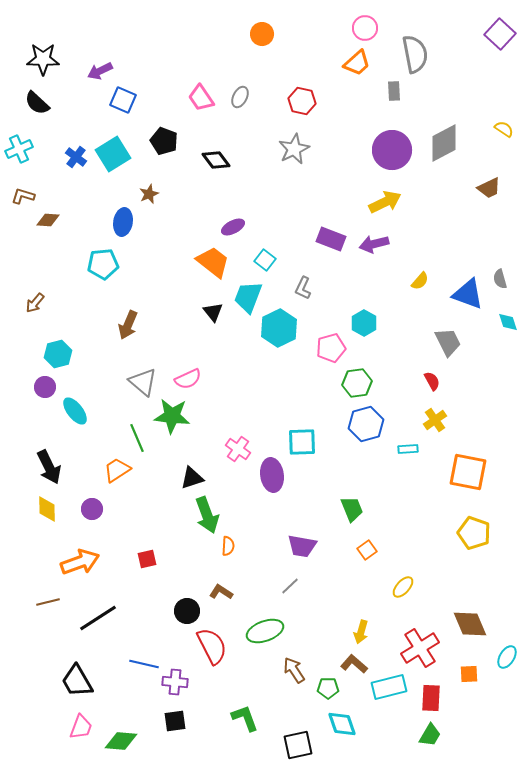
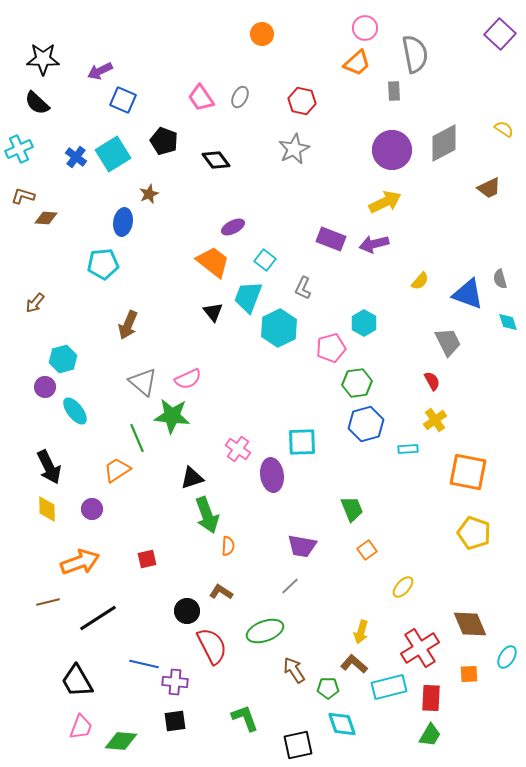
brown diamond at (48, 220): moved 2 px left, 2 px up
cyan hexagon at (58, 354): moved 5 px right, 5 px down
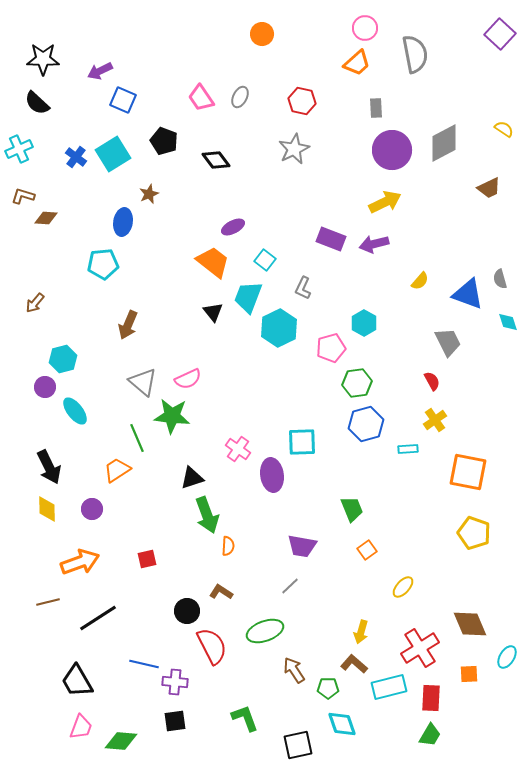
gray rectangle at (394, 91): moved 18 px left, 17 px down
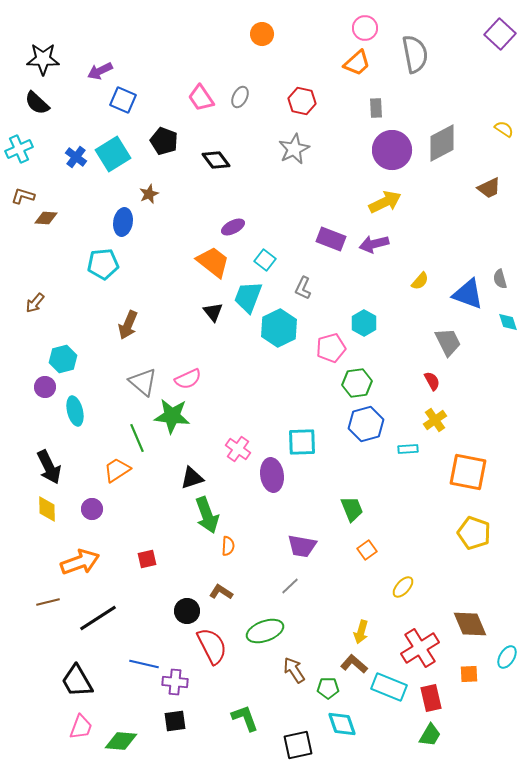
gray diamond at (444, 143): moved 2 px left
cyan ellipse at (75, 411): rotated 24 degrees clockwise
cyan rectangle at (389, 687): rotated 36 degrees clockwise
red rectangle at (431, 698): rotated 16 degrees counterclockwise
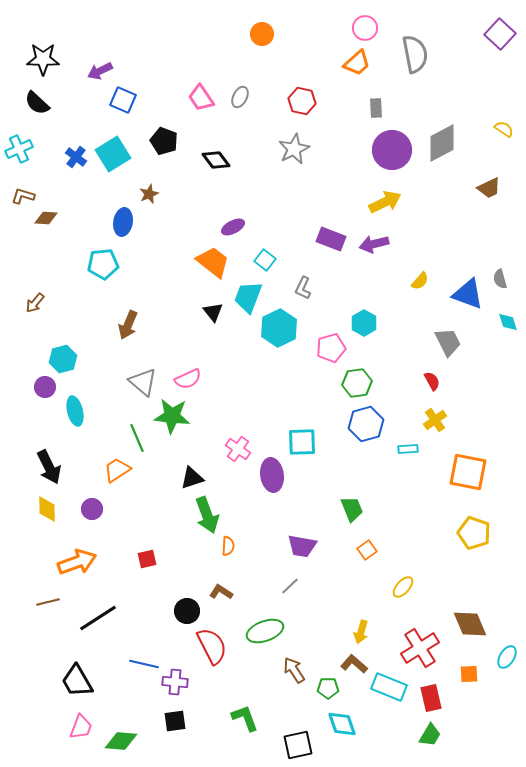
orange arrow at (80, 562): moved 3 px left
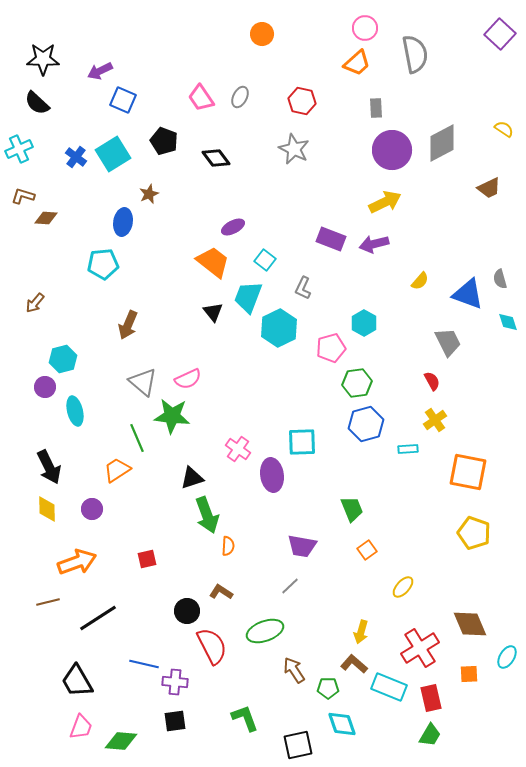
gray star at (294, 149): rotated 20 degrees counterclockwise
black diamond at (216, 160): moved 2 px up
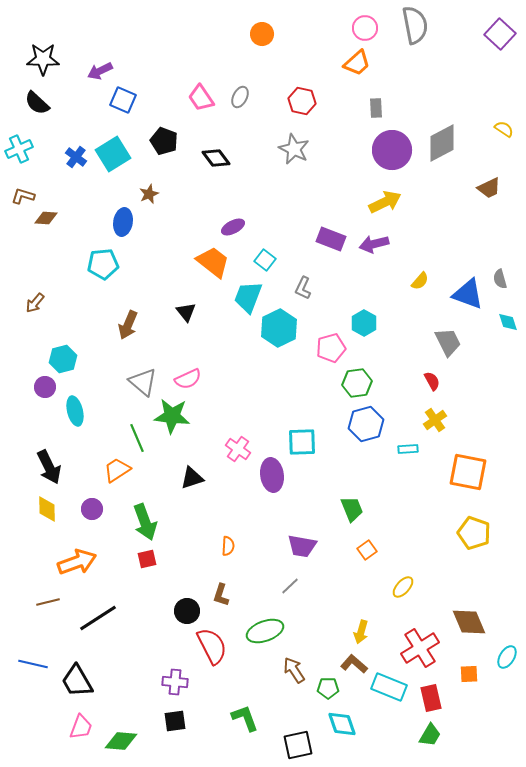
gray semicircle at (415, 54): moved 29 px up
black triangle at (213, 312): moved 27 px left
green arrow at (207, 515): moved 62 px left, 7 px down
brown L-shape at (221, 592): moved 3 px down; rotated 105 degrees counterclockwise
brown diamond at (470, 624): moved 1 px left, 2 px up
blue line at (144, 664): moved 111 px left
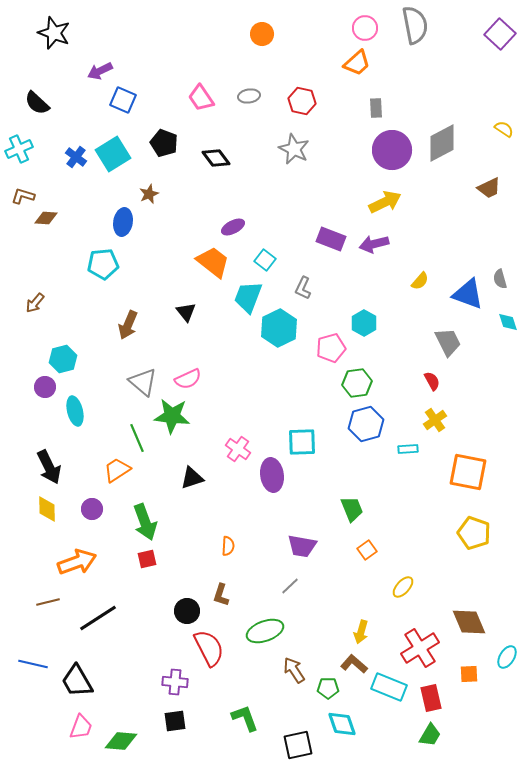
black star at (43, 59): moved 11 px right, 26 px up; rotated 20 degrees clockwise
gray ellipse at (240, 97): moved 9 px right, 1 px up; rotated 55 degrees clockwise
black pentagon at (164, 141): moved 2 px down
red semicircle at (212, 646): moved 3 px left, 2 px down
